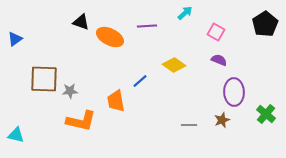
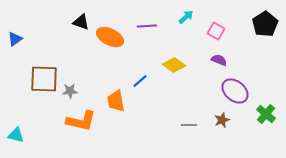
cyan arrow: moved 1 px right, 4 px down
pink square: moved 1 px up
purple ellipse: moved 1 px right, 1 px up; rotated 48 degrees counterclockwise
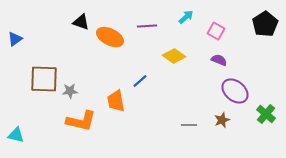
yellow diamond: moved 9 px up
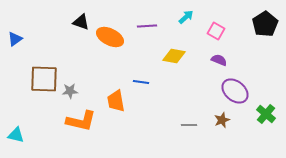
yellow diamond: rotated 25 degrees counterclockwise
blue line: moved 1 px right, 1 px down; rotated 49 degrees clockwise
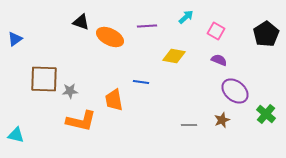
black pentagon: moved 1 px right, 10 px down
orange trapezoid: moved 2 px left, 1 px up
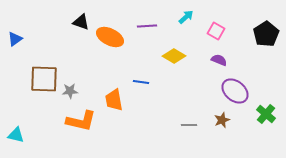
yellow diamond: rotated 20 degrees clockwise
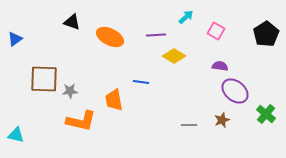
black triangle: moved 9 px left
purple line: moved 9 px right, 9 px down
purple semicircle: moved 1 px right, 6 px down; rotated 14 degrees counterclockwise
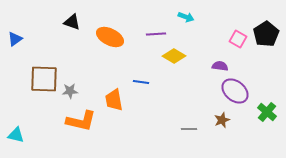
cyan arrow: rotated 63 degrees clockwise
pink square: moved 22 px right, 8 px down
purple line: moved 1 px up
green cross: moved 1 px right, 2 px up
gray line: moved 4 px down
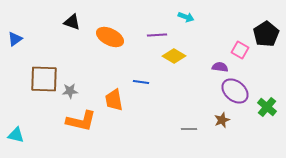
purple line: moved 1 px right, 1 px down
pink square: moved 2 px right, 11 px down
purple semicircle: moved 1 px down
green cross: moved 5 px up
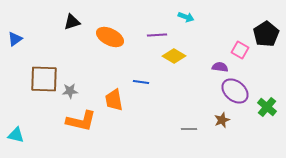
black triangle: rotated 36 degrees counterclockwise
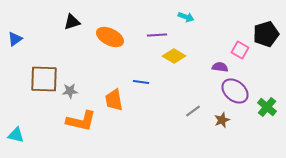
black pentagon: rotated 15 degrees clockwise
gray line: moved 4 px right, 18 px up; rotated 35 degrees counterclockwise
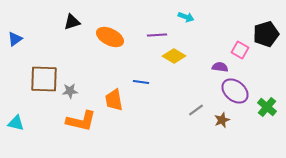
gray line: moved 3 px right, 1 px up
cyan triangle: moved 12 px up
